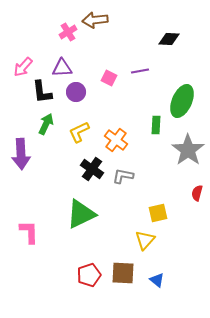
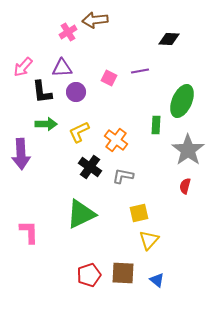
green arrow: rotated 65 degrees clockwise
black cross: moved 2 px left, 2 px up
red semicircle: moved 12 px left, 7 px up
yellow square: moved 19 px left
yellow triangle: moved 4 px right
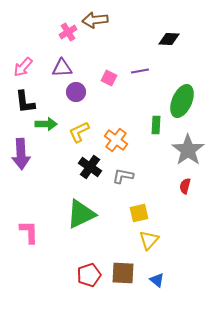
black L-shape: moved 17 px left, 10 px down
